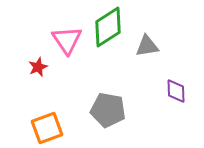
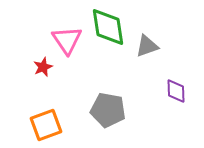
green diamond: rotated 66 degrees counterclockwise
gray triangle: rotated 10 degrees counterclockwise
red star: moved 5 px right
orange square: moved 1 px left, 3 px up
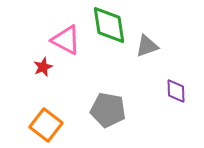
green diamond: moved 1 px right, 2 px up
pink triangle: moved 1 px left; rotated 28 degrees counterclockwise
orange square: rotated 32 degrees counterclockwise
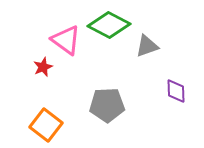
green diamond: rotated 54 degrees counterclockwise
pink triangle: rotated 8 degrees clockwise
gray pentagon: moved 1 px left, 5 px up; rotated 12 degrees counterclockwise
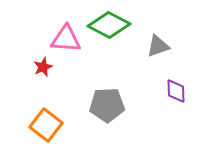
pink triangle: moved 1 px up; rotated 32 degrees counterclockwise
gray triangle: moved 11 px right
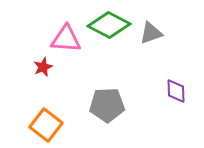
gray triangle: moved 7 px left, 13 px up
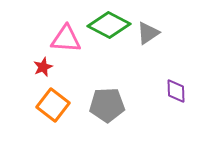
gray triangle: moved 3 px left; rotated 15 degrees counterclockwise
orange square: moved 7 px right, 20 px up
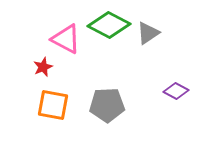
pink triangle: rotated 24 degrees clockwise
purple diamond: rotated 60 degrees counterclockwise
orange square: rotated 28 degrees counterclockwise
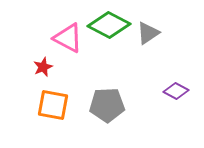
pink triangle: moved 2 px right, 1 px up
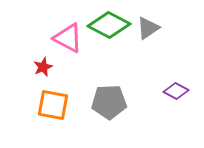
gray triangle: moved 5 px up
gray pentagon: moved 2 px right, 3 px up
